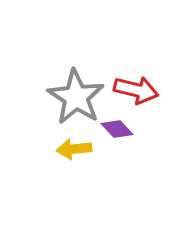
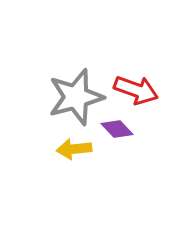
red arrow: rotated 6 degrees clockwise
gray star: rotated 24 degrees clockwise
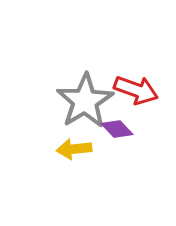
gray star: moved 9 px right, 4 px down; rotated 16 degrees counterclockwise
